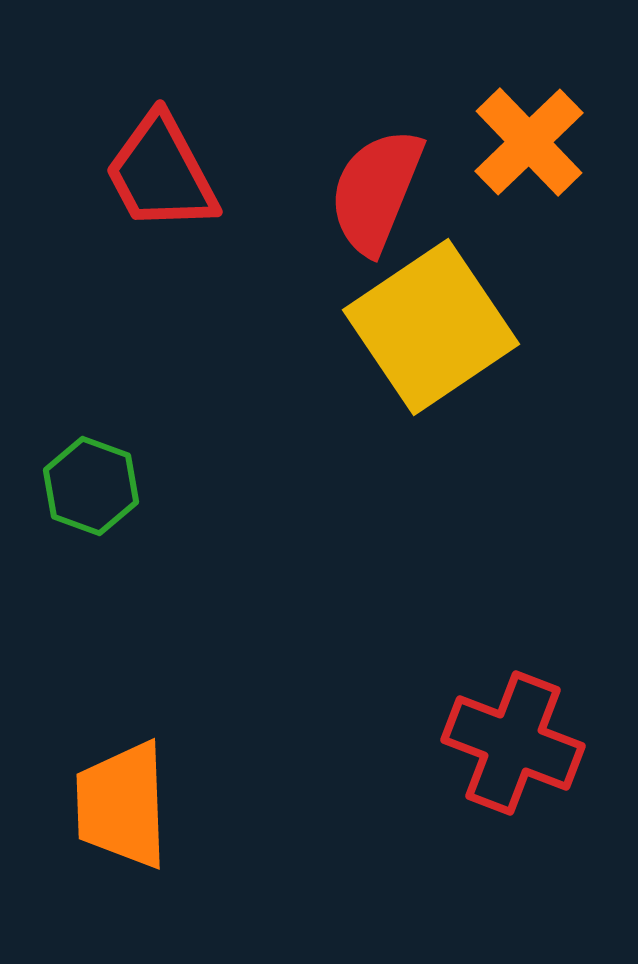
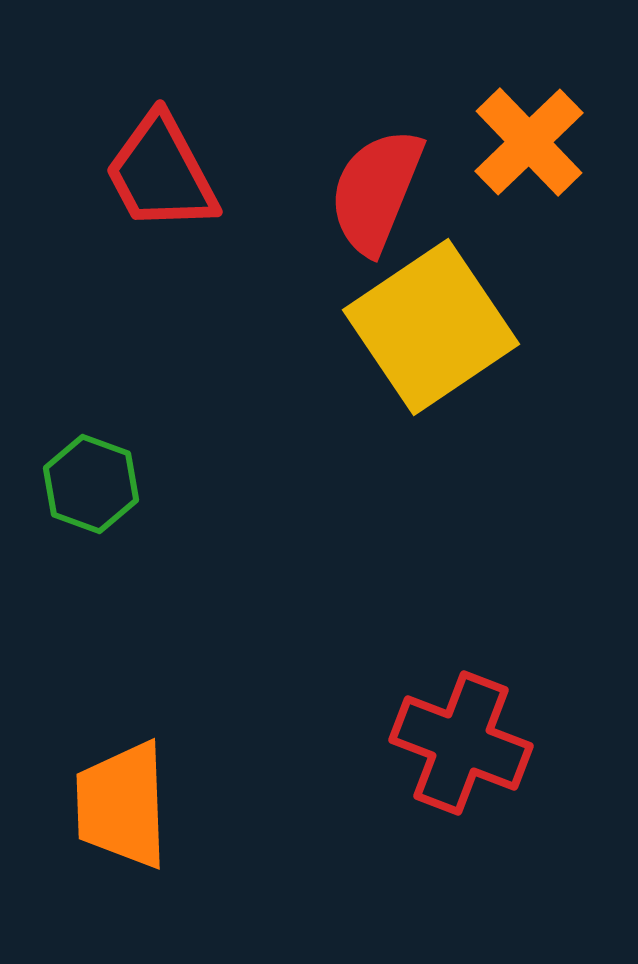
green hexagon: moved 2 px up
red cross: moved 52 px left
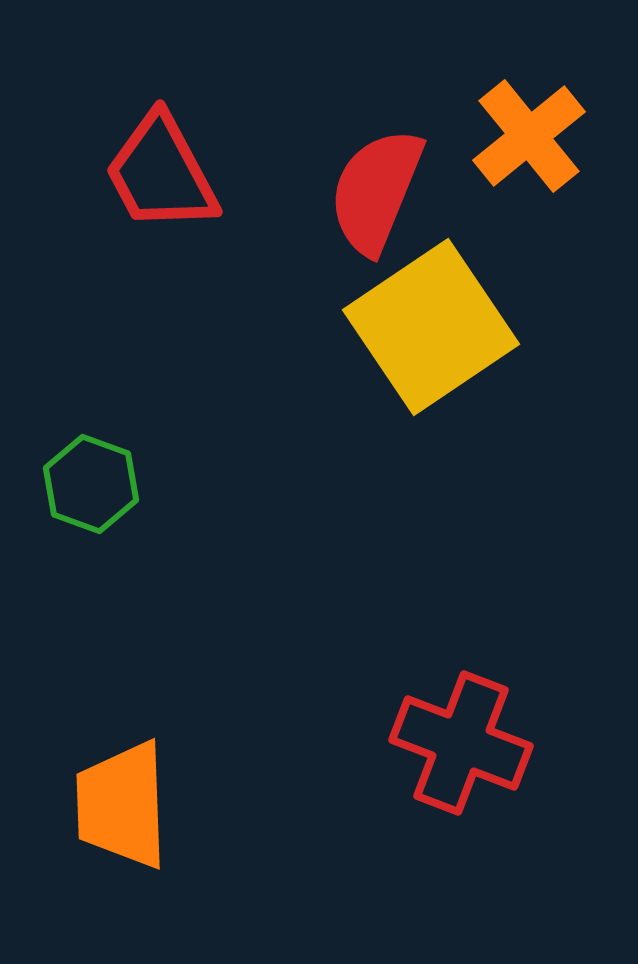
orange cross: moved 6 px up; rotated 5 degrees clockwise
